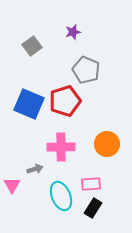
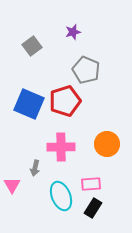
gray arrow: moved 1 px up; rotated 119 degrees clockwise
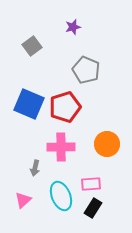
purple star: moved 5 px up
red pentagon: moved 6 px down
pink triangle: moved 11 px right, 15 px down; rotated 18 degrees clockwise
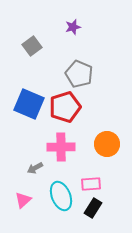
gray pentagon: moved 7 px left, 4 px down
gray arrow: rotated 49 degrees clockwise
